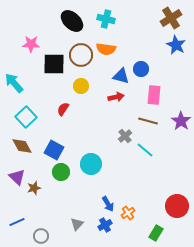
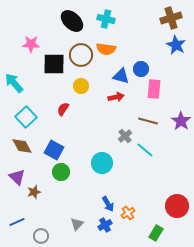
brown cross: rotated 15 degrees clockwise
pink rectangle: moved 6 px up
cyan circle: moved 11 px right, 1 px up
brown star: moved 4 px down
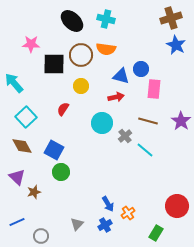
cyan circle: moved 40 px up
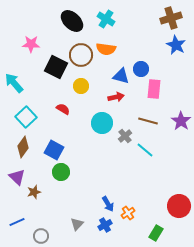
cyan cross: rotated 18 degrees clockwise
black square: moved 2 px right, 3 px down; rotated 25 degrees clockwise
red semicircle: rotated 88 degrees clockwise
brown diamond: moved 1 px right, 1 px down; rotated 65 degrees clockwise
red circle: moved 2 px right
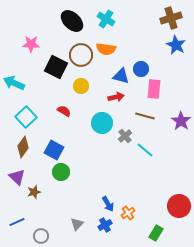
cyan arrow: rotated 25 degrees counterclockwise
red semicircle: moved 1 px right, 2 px down
brown line: moved 3 px left, 5 px up
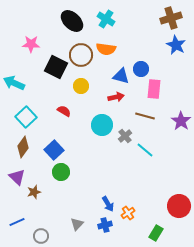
cyan circle: moved 2 px down
blue square: rotated 18 degrees clockwise
blue cross: rotated 16 degrees clockwise
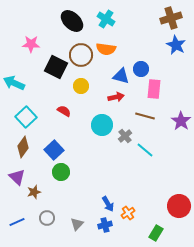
gray circle: moved 6 px right, 18 px up
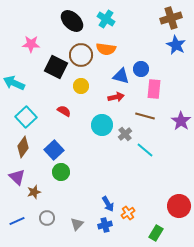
gray cross: moved 2 px up
blue line: moved 1 px up
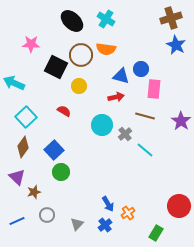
yellow circle: moved 2 px left
gray circle: moved 3 px up
blue cross: rotated 24 degrees counterclockwise
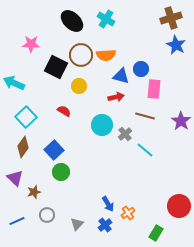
orange semicircle: moved 6 px down; rotated 12 degrees counterclockwise
purple triangle: moved 2 px left, 1 px down
